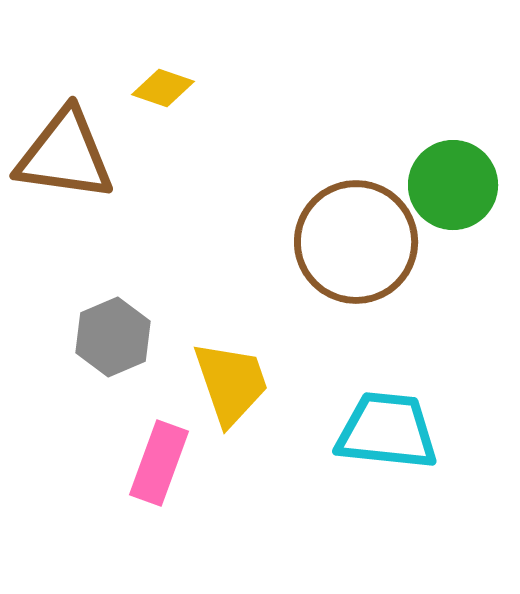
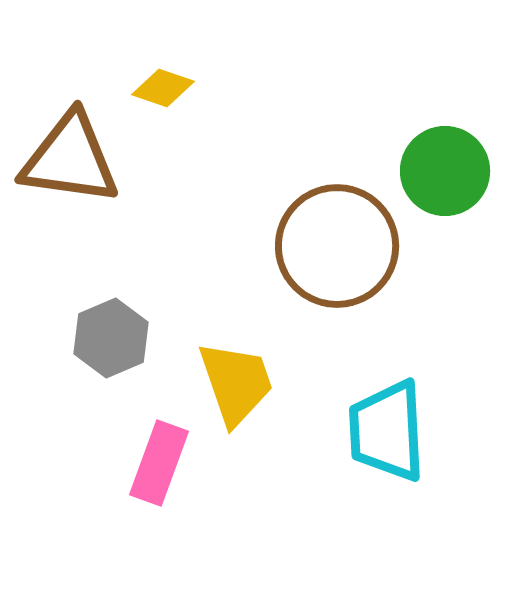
brown triangle: moved 5 px right, 4 px down
green circle: moved 8 px left, 14 px up
brown circle: moved 19 px left, 4 px down
gray hexagon: moved 2 px left, 1 px down
yellow trapezoid: moved 5 px right
cyan trapezoid: rotated 99 degrees counterclockwise
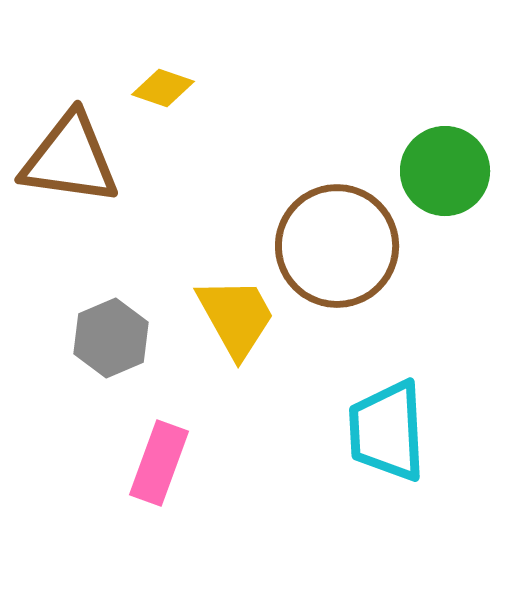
yellow trapezoid: moved 66 px up; rotated 10 degrees counterclockwise
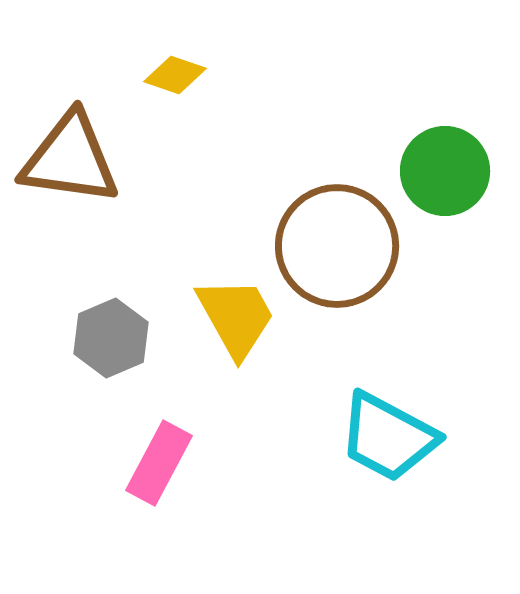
yellow diamond: moved 12 px right, 13 px up
cyan trapezoid: moved 1 px right, 6 px down; rotated 59 degrees counterclockwise
pink rectangle: rotated 8 degrees clockwise
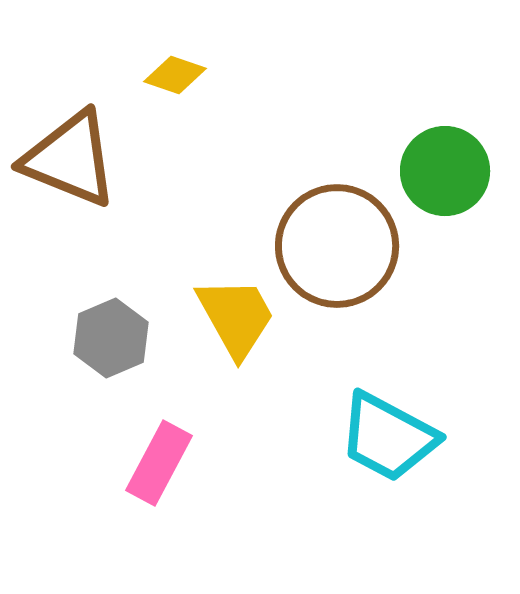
brown triangle: rotated 14 degrees clockwise
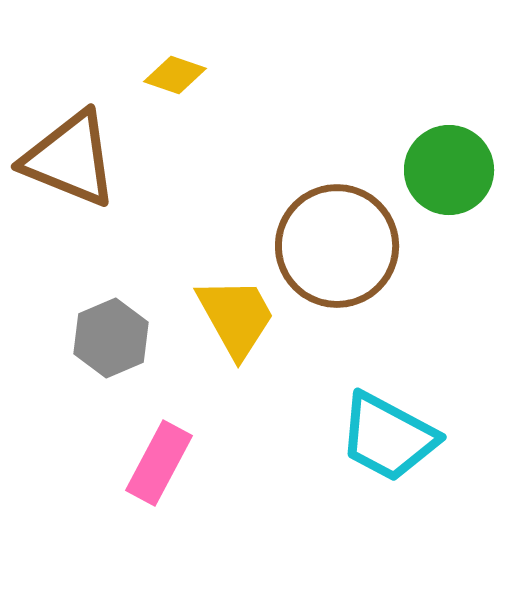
green circle: moved 4 px right, 1 px up
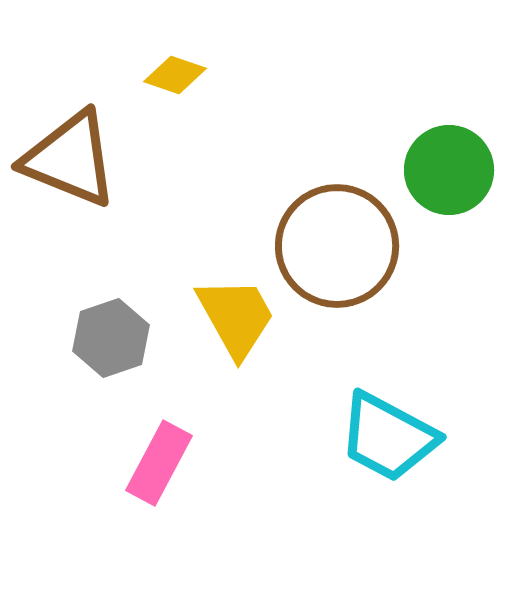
gray hexagon: rotated 4 degrees clockwise
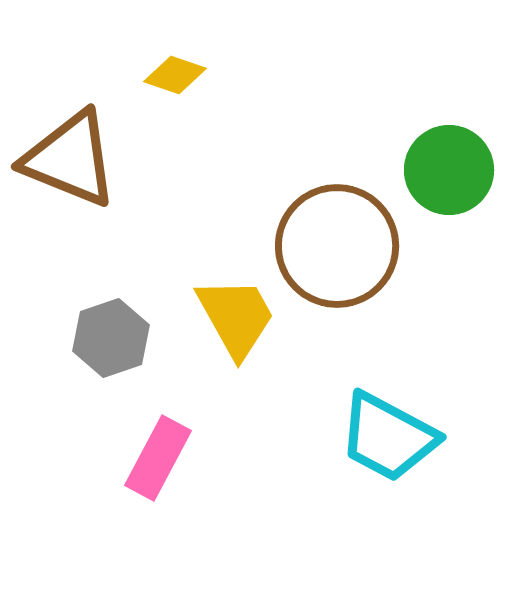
pink rectangle: moved 1 px left, 5 px up
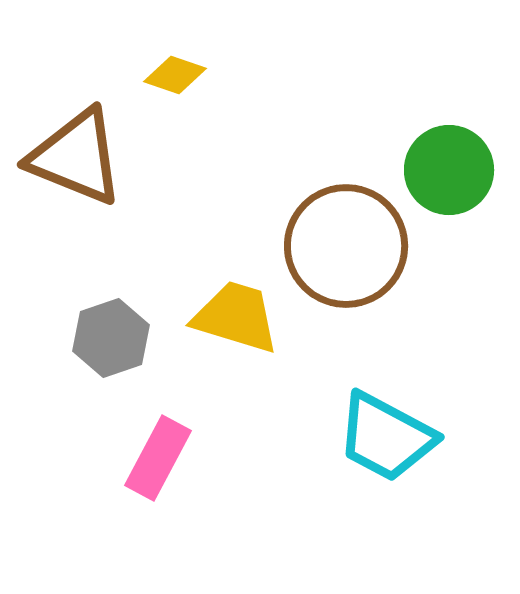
brown triangle: moved 6 px right, 2 px up
brown circle: moved 9 px right
yellow trapezoid: rotated 44 degrees counterclockwise
cyan trapezoid: moved 2 px left
